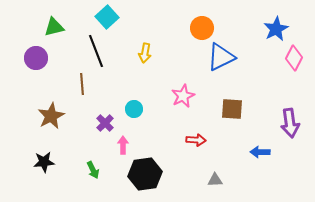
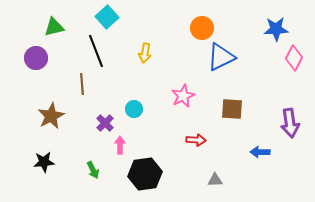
blue star: rotated 25 degrees clockwise
pink arrow: moved 3 px left
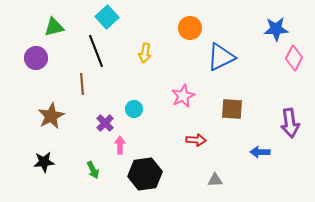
orange circle: moved 12 px left
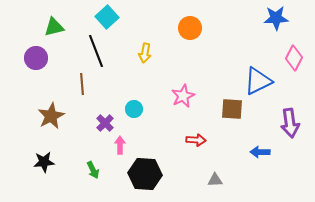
blue star: moved 11 px up
blue triangle: moved 37 px right, 24 px down
black hexagon: rotated 12 degrees clockwise
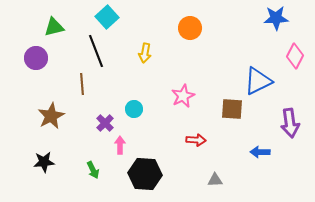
pink diamond: moved 1 px right, 2 px up
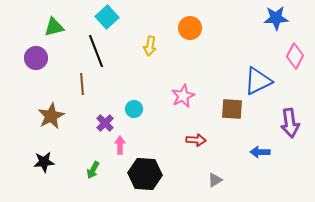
yellow arrow: moved 5 px right, 7 px up
green arrow: rotated 54 degrees clockwise
gray triangle: rotated 28 degrees counterclockwise
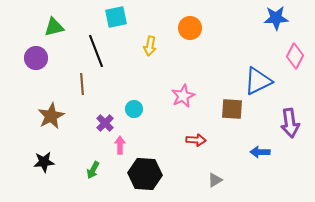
cyan square: moved 9 px right; rotated 30 degrees clockwise
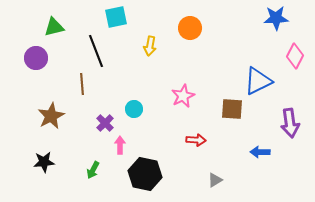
black hexagon: rotated 8 degrees clockwise
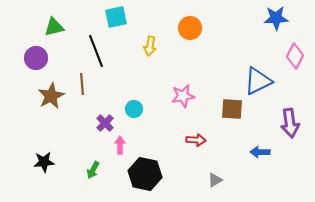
pink star: rotated 15 degrees clockwise
brown star: moved 20 px up
